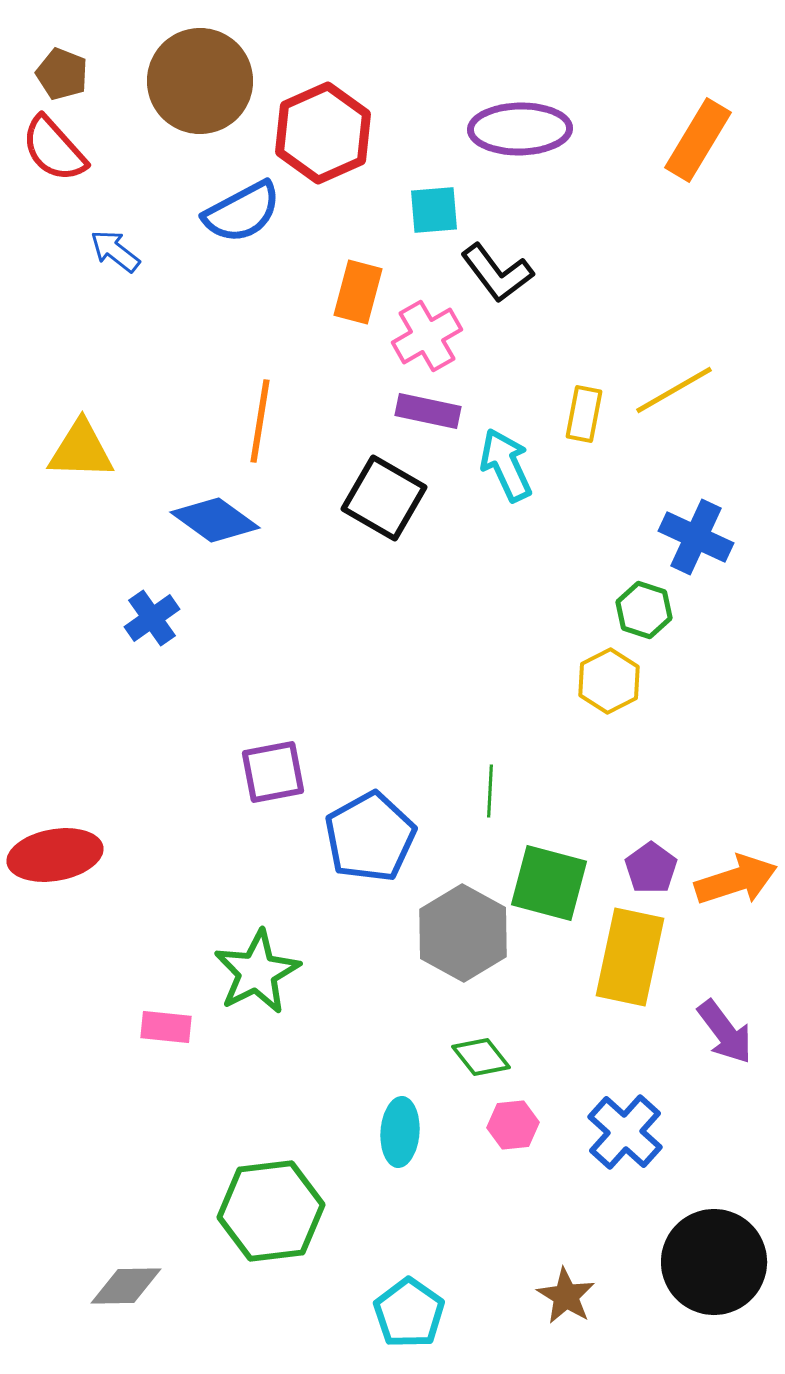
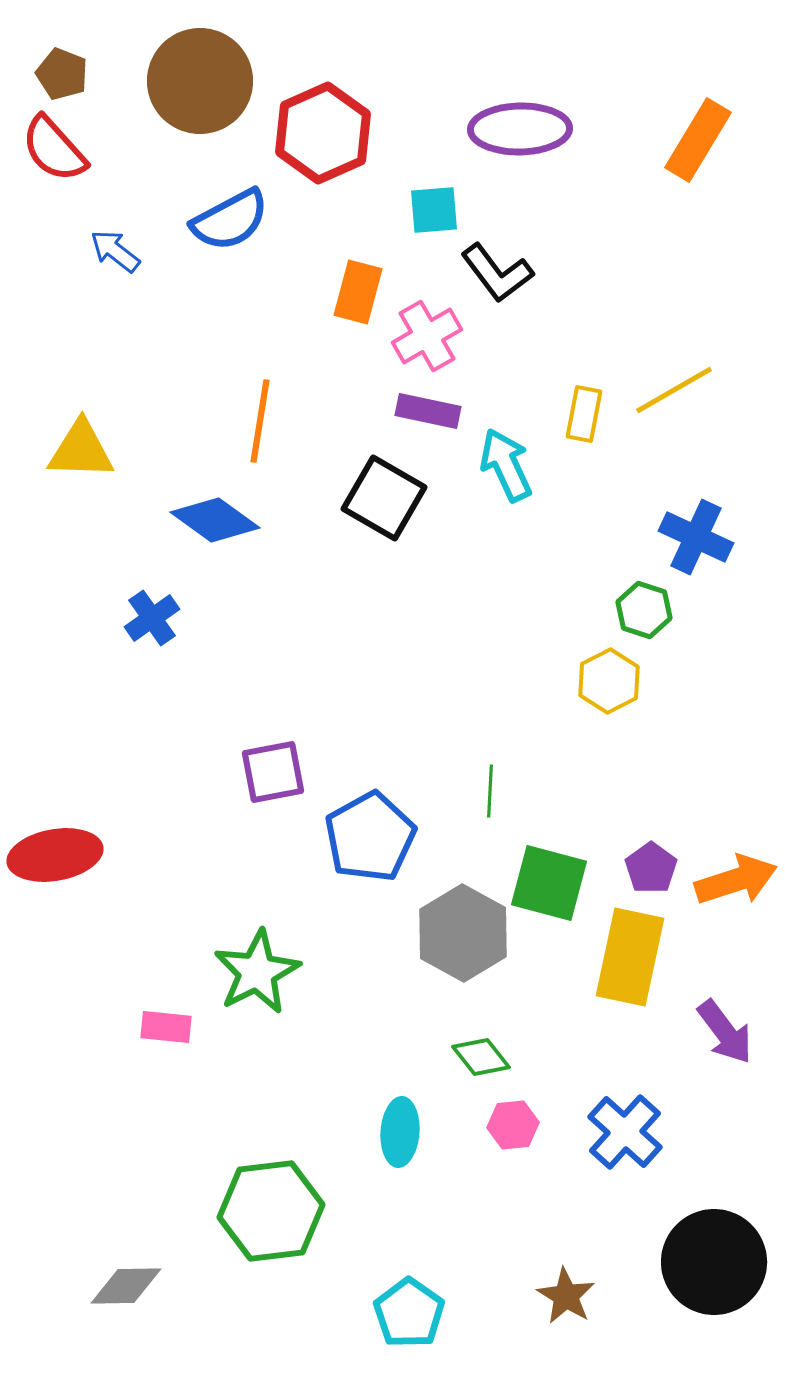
blue semicircle at (242, 212): moved 12 px left, 8 px down
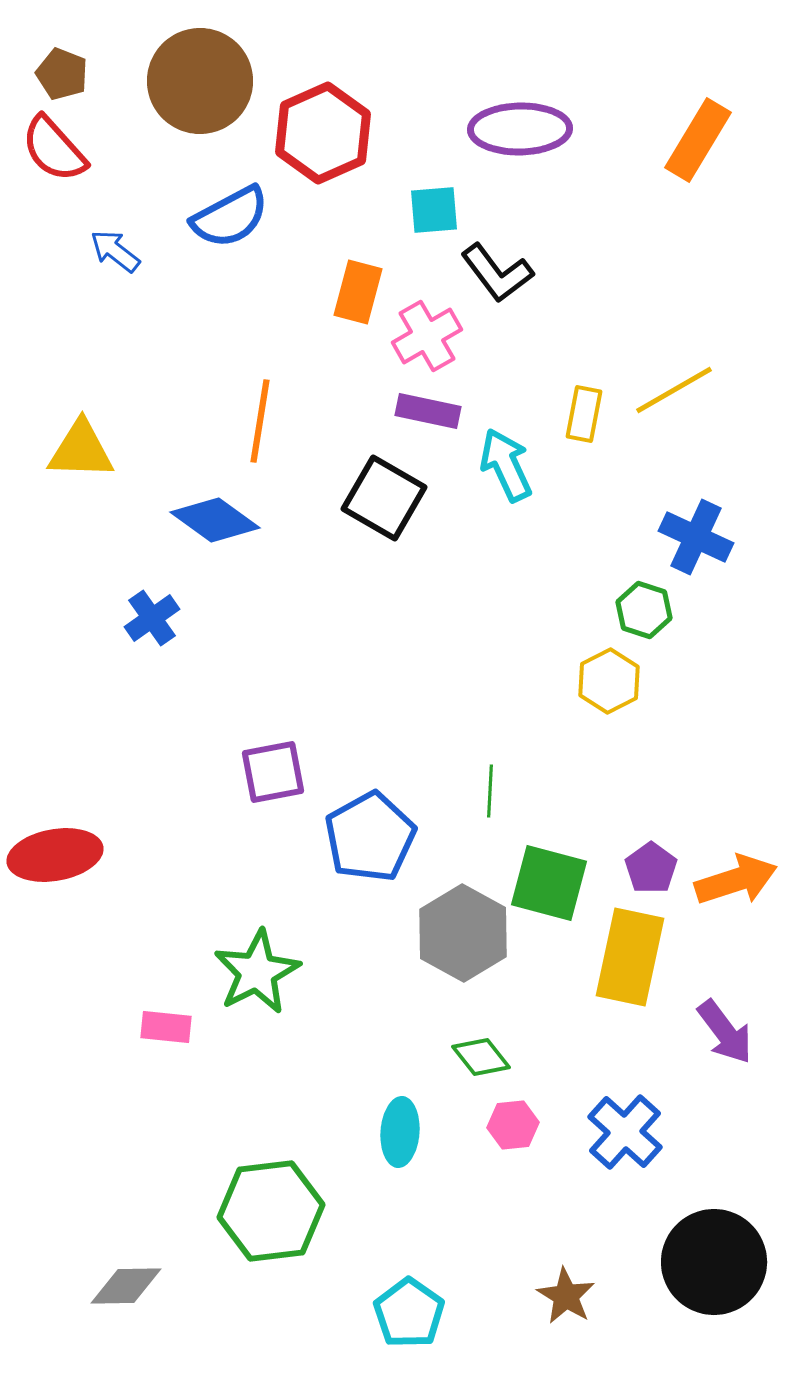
blue semicircle at (230, 220): moved 3 px up
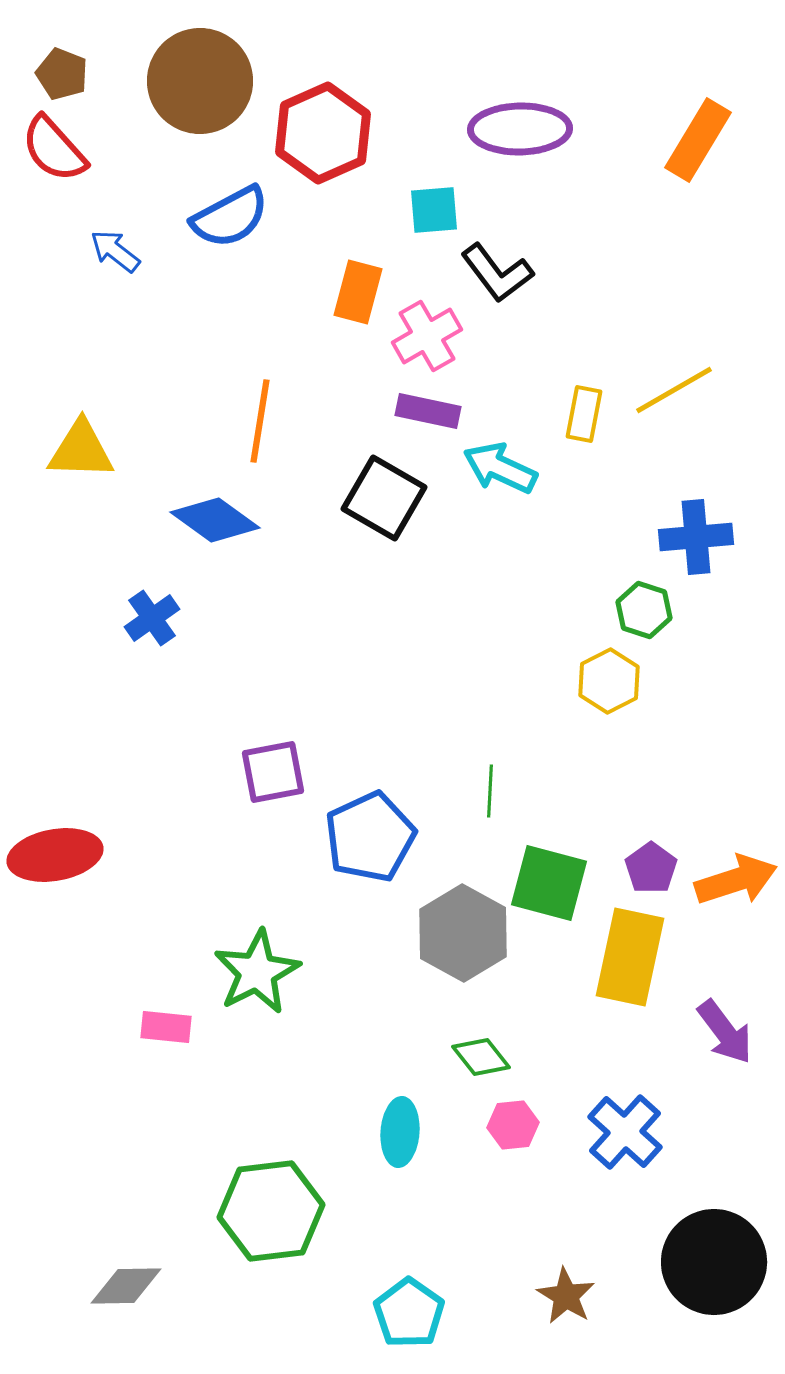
cyan arrow at (506, 465): moved 6 px left, 3 px down; rotated 40 degrees counterclockwise
blue cross at (696, 537): rotated 30 degrees counterclockwise
blue pentagon at (370, 837): rotated 4 degrees clockwise
